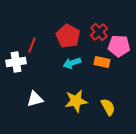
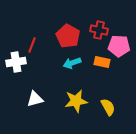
red cross: moved 2 px up; rotated 36 degrees counterclockwise
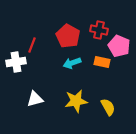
pink pentagon: rotated 20 degrees clockwise
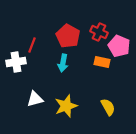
red cross: moved 2 px down; rotated 12 degrees clockwise
cyan arrow: moved 9 px left; rotated 60 degrees counterclockwise
yellow star: moved 10 px left, 5 px down; rotated 10 degrees counterclockwise
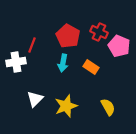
orange rectangle: moved 11 px left, 5 px down; rotated 21 degrees clockwise
white triangle: rotated 30 degrees counterclockwise
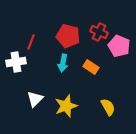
red pentagon: rotated 15 degrees counterclockwise
red line: moved 1 px left, 3 px up
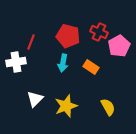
pink pentagon: rotated 20 degrees clockwise
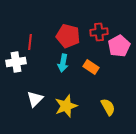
red cross: rotated 30 degrees counterclockwise
red line: moved 1 px left; rotated 14 degrees counterclockwise
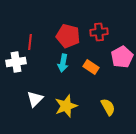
pink pentagon: moved 3 px right, 11 px down
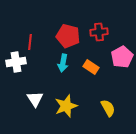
white triangle: rotated 18 degrees counterclockwise
yellow semicircle: moved 1 px down
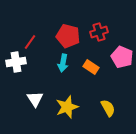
red cross: rotated 12 degrees counterclockwise
red line: rotated 28 degrees clockwise
pink pentagon: rotated 20 degrees counterclockwise
yellow star: moved 1 px right, 1 px down
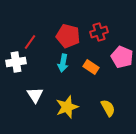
white triangle: moved 4 px up
